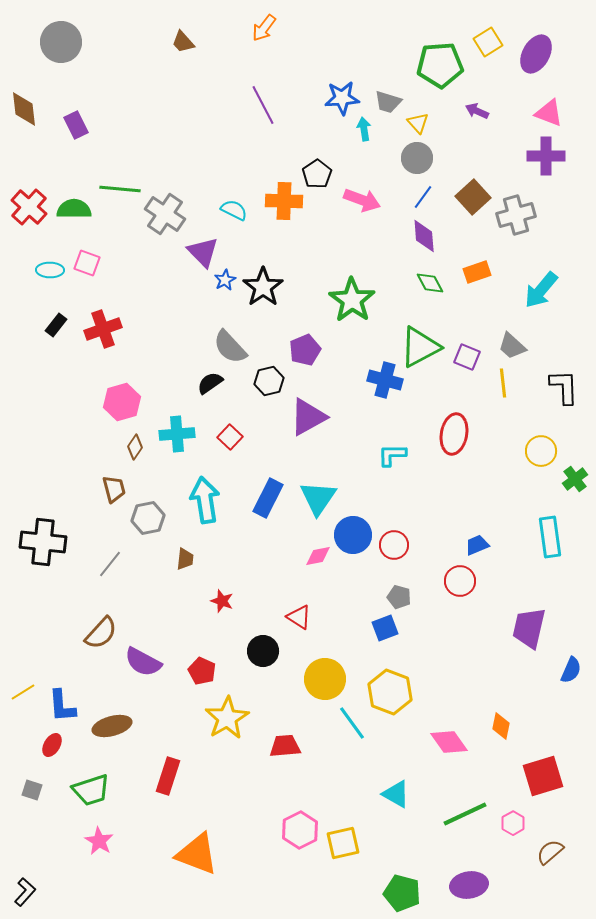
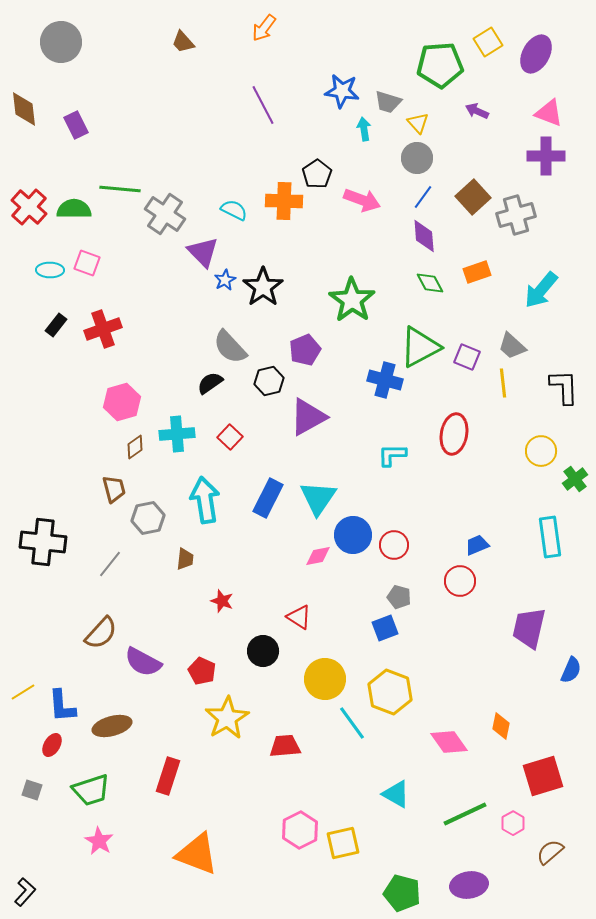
blue star at (342, 98): moved 7 px up; rotated 12 degrees clockwise
brown diamond at (135, 447): rotated 20 degrees clockwise
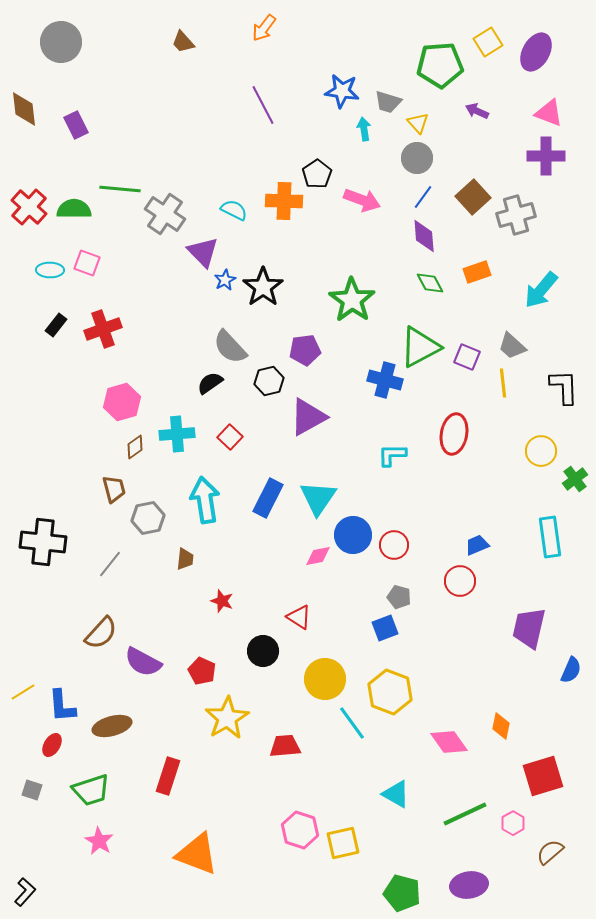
purple ellipse at (536, 54): moved 2 px up
purple pentagon at (305, 350): rotated 16 degrees clockwise
pink hexagon at (300, 830): rotated 15 degrees counterclockwise
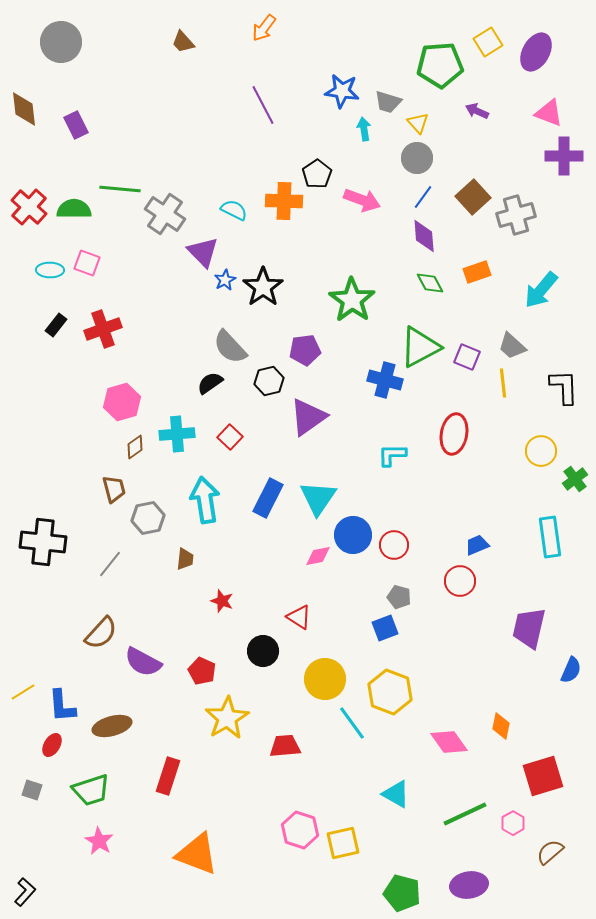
purple cross at (546, 156): moved 18 px right
purple triangle at (308, 417): rotated 6 degrees counterclockwise
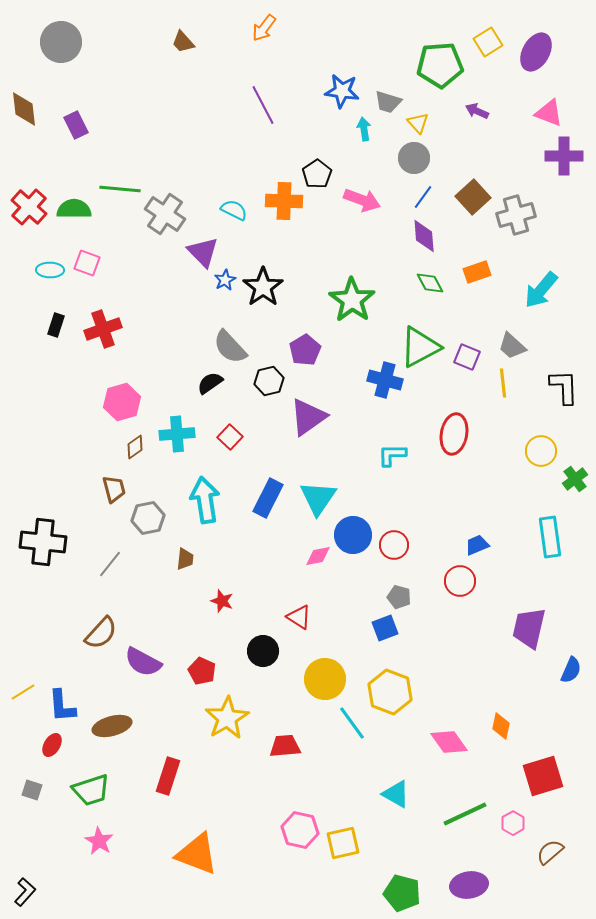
gray circle at (417, 158): moved 3 px left
black rectangle at (56, 325): rotated 20 degrees counterclockwise
purple pentagon at (305, 350): rotated 24 degrees counterclockwise
pink hexagon at (300, 830): rotated 6 degrees counterclockwise
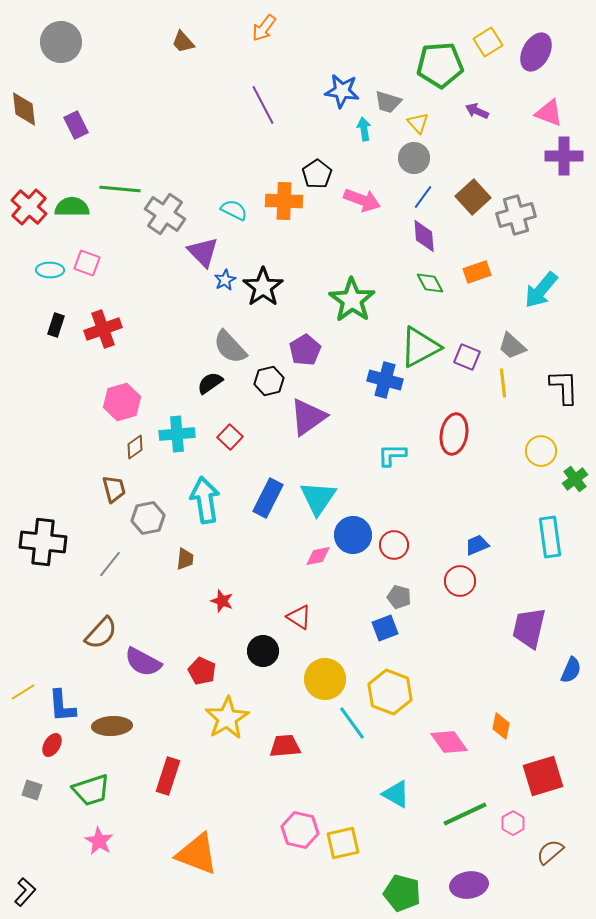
green semicircle at (74, 209): moved 2 px left, 2 px up
brown ellipse at (112, 726): rotated 12 degrees clockwise
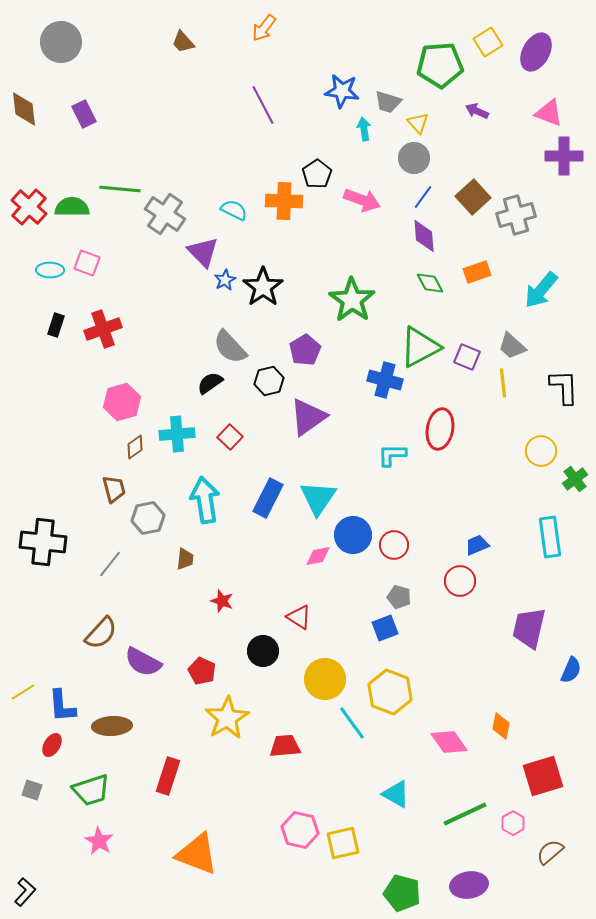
purple rectangle at (76, 125): moved 8 px right, 11 px up
red ellipse at (454, 434): moved 14 px left, 5 px up
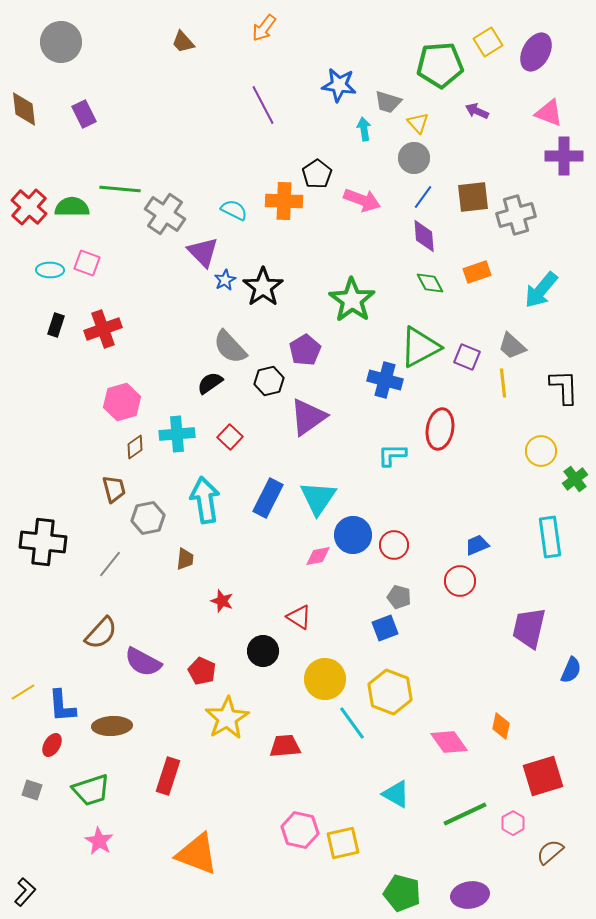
blue star at (342, 91): moved 3 px left, 6 px up
brown square at (473, 197): rotated 36 degrees clockwise
purple ellipse at (469, 885): moved 1 px right, 10 px down
